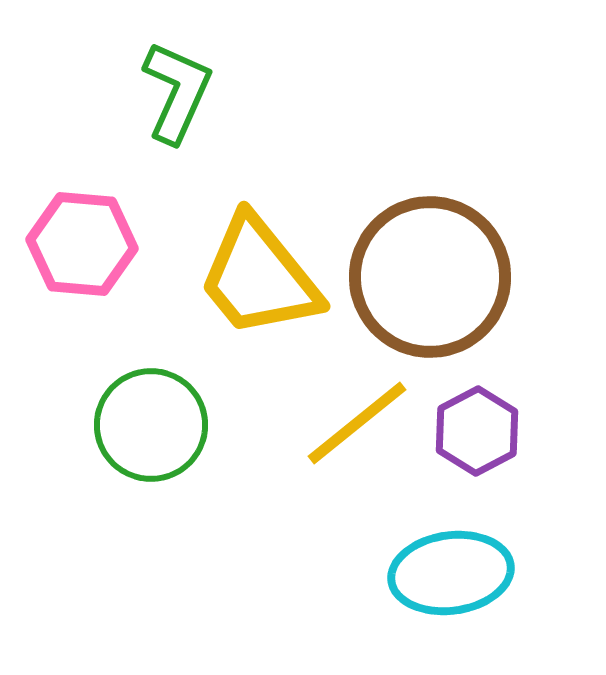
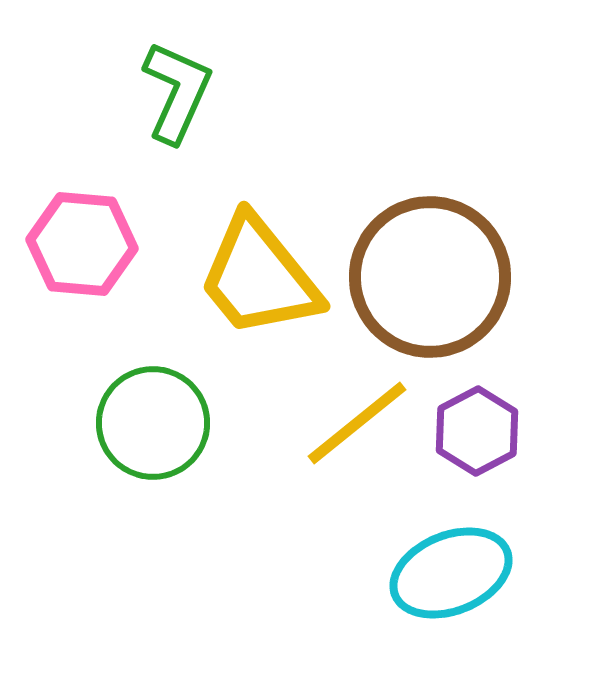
green circle: moved 2 px right, 2 px up
cyan ellipse: rotated 14 degrees counterclockwise
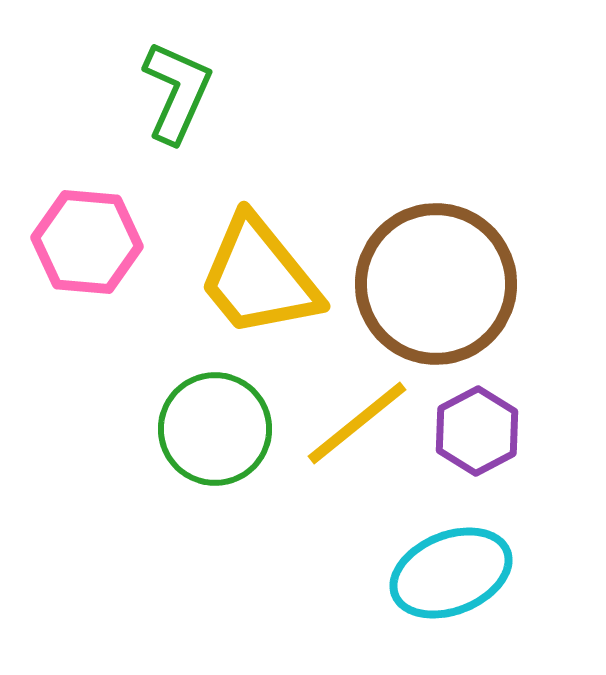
pink hexagon: moved 5 px right, 2 px up
brown circle: moved 6 px right, 7 px down
green circle: moved 62 px right, 6 px down
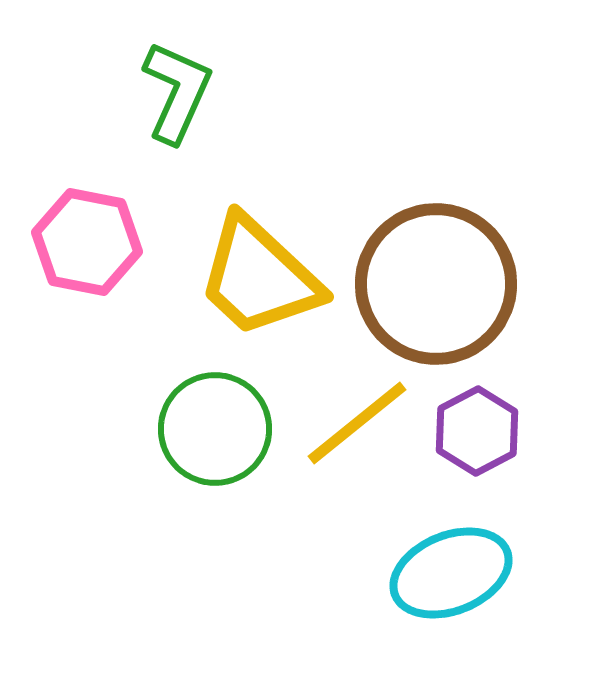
pink hexagon: rotated 6 degrees clockwise
yellow trapezoid: rotated 8 degrees counterclockwise
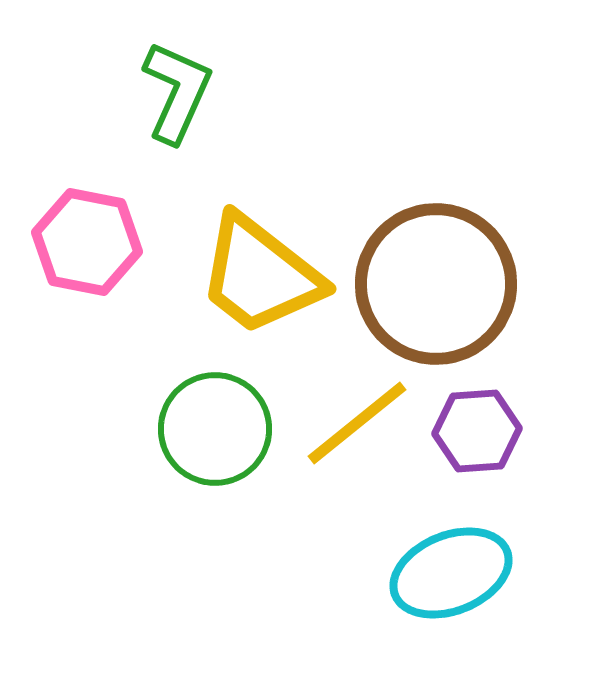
yellow trapezoid: moved 1 px right, 2 px up; rotated 5 degrees counterclockwise
purple hexagon: rotated 24 degrees clockwise
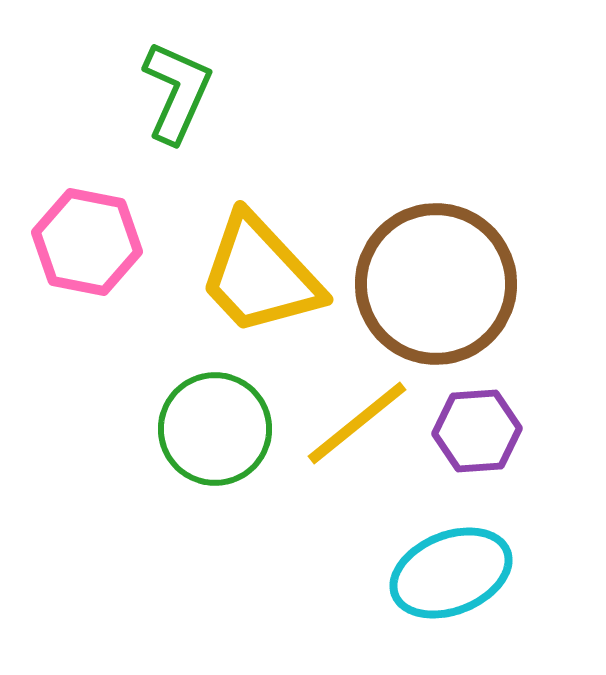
yellow trapezoid: rotated 9 degrees clockwise
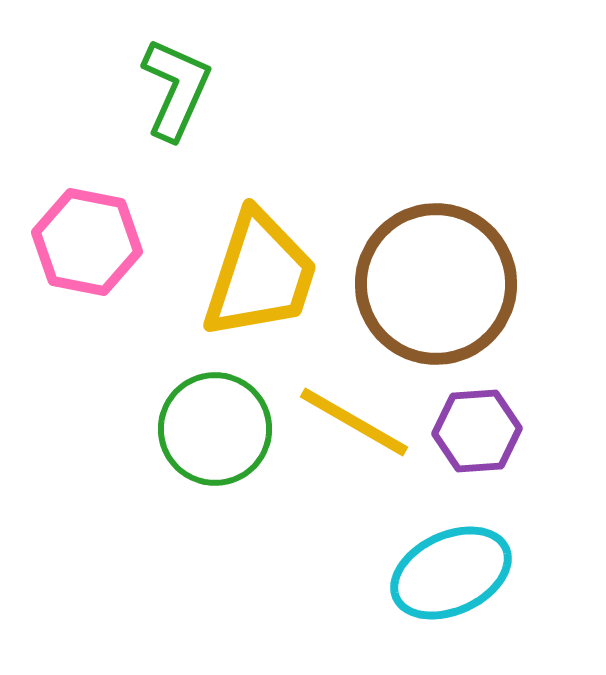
green L-shape: moved 1 px left, 3 px up
yellow trapezoid: rotated 119 degrees counterclockwise
yellow line: moved 3 px left, 1 px up; rotated 69 degrees clockwise
cyan ellipse: rotated 3 degrees counterclockwise
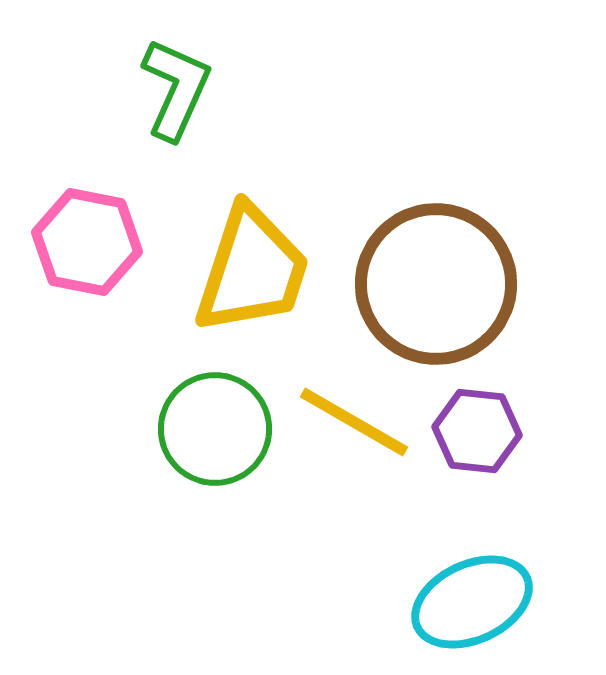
yellow trapezoid: moved 8 px left, 5 px up
purple hexagon: rotated 10 degrees clockwise
cyan ellipse: moved 21 px right, 29 px down
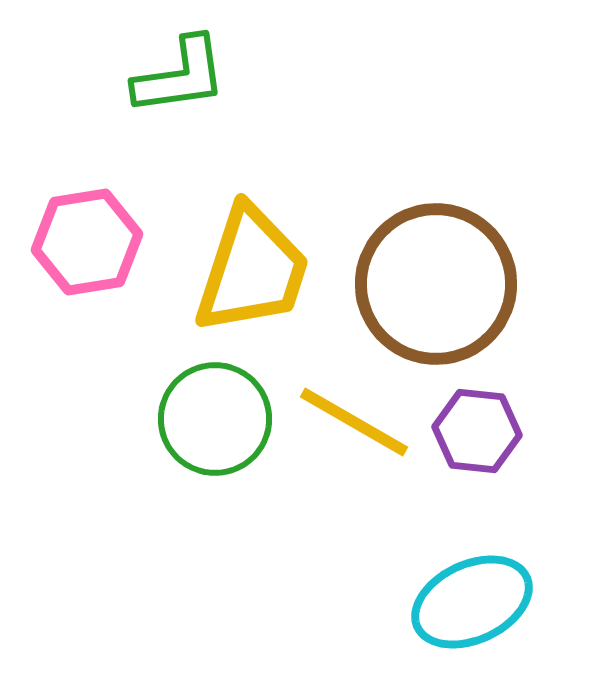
green L-shape: moved 4 px right, 13 px up; rotated 58 degrees clockwise
pink hexagon: rotated 20 degrees counterclockwise
green circle: moved 10 px up
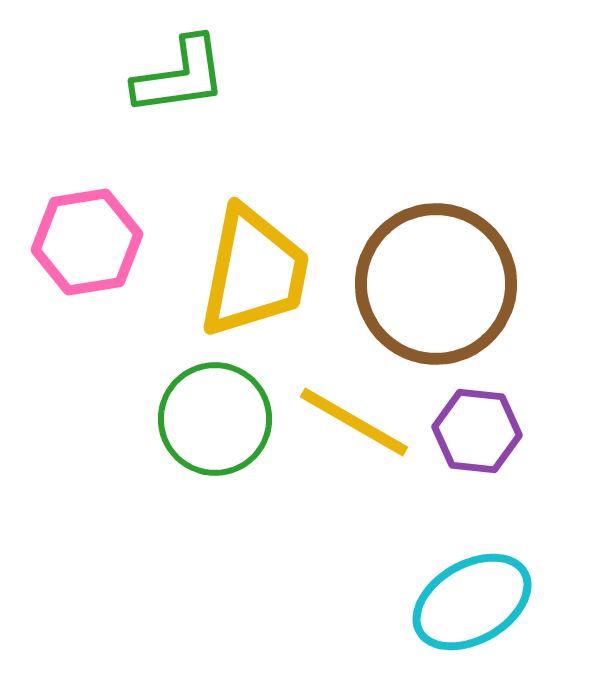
yellow trapezoid: moved 2 px right, 2 px down; rotated 7 degrees counterclockwise
cyan ellipse: rotated 5 degrees counterclockwise
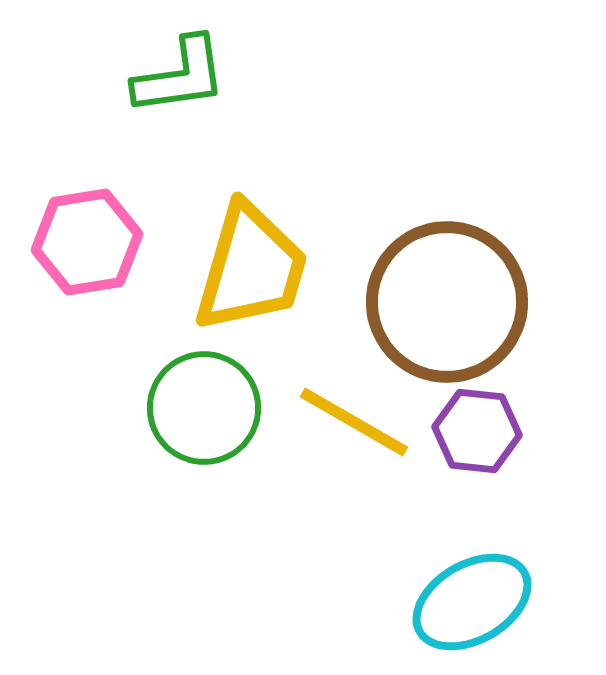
yellow trapezoid: moved 3 px left, 4 px up; rotated 5 degrees clockwise
brown circle: moved 11 px right, 18 px down
green circle: moved 11 px left, 11 px up
